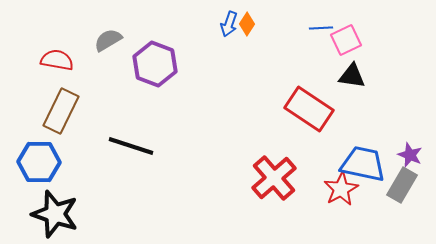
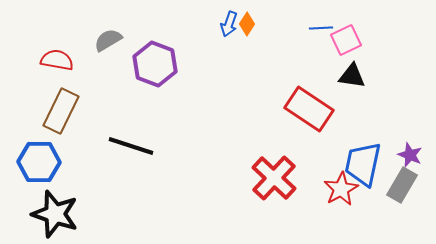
blue trapezoid: rotated 90 degrees counterclockwise
red cross: rotated 6 degrees counterclockwise
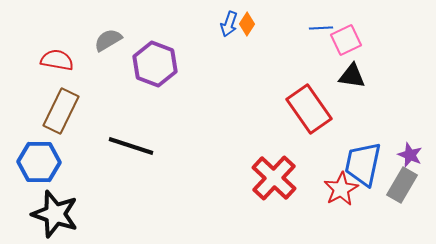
red rectangle: rotated 21 degrees clockwise
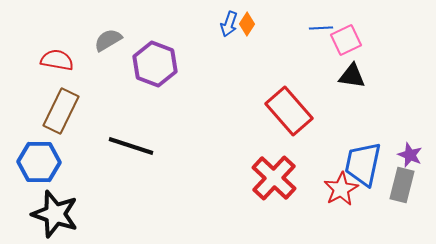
red rectangle: moved 20 px left, 2 px down; rotated 6 degrees counterclockwise
gray rectangle: rotated 16 degrees counterclockwise
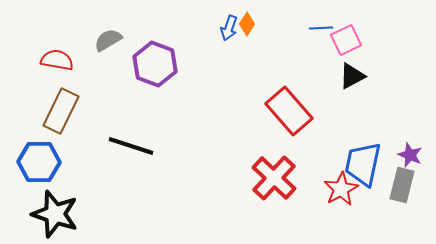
blue arrow: moved 4 px down
black triangle: rotated 36 degrees counterclockwise
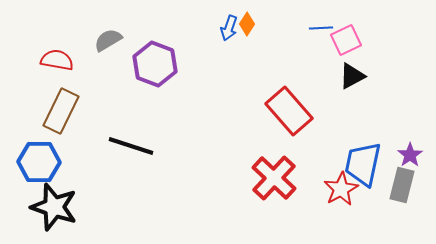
purple star: rotated 15 degrees clockwise
black star: moved 1 px left, 7 px up
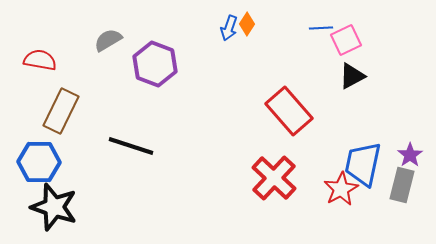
red semicircle: moved 17 px left
